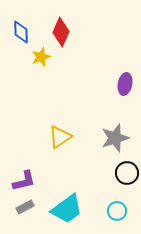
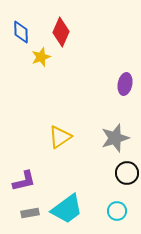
gray rectangle: moved 5 px right, 6 px down; rotated 18 degrees clockwise
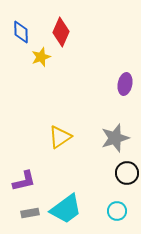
cyan trapezoid: moved 1 px left
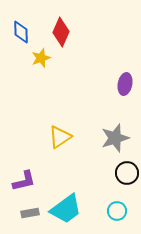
yellow star: moved 1 px down
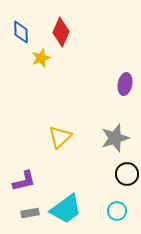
yellow triangle: rotated 10 degrees counterclockwise
black circle: moved 1 px down
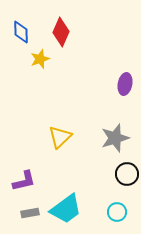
yellow star: moved 1 px left, 1 px down
cyan circle: moved 1 px down
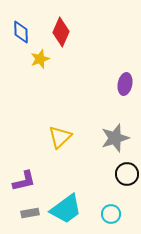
cyan circle: moved 6 px left, 2 px down
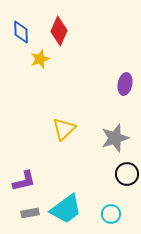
red diamond: moved 2 px left, 1 px up
yellow triangle: moved 4 px right, 8 px up
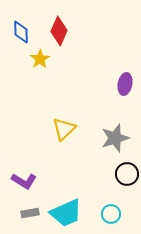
yellow star: rotated 12 degrees counterclockwise
purple L-shape: rotated 45 degrees clockwise
cyan trapezoid: moved 4 px down; rotated 12 degrees clockwise
